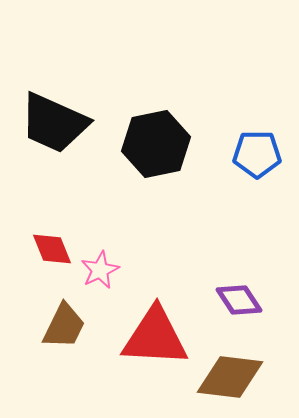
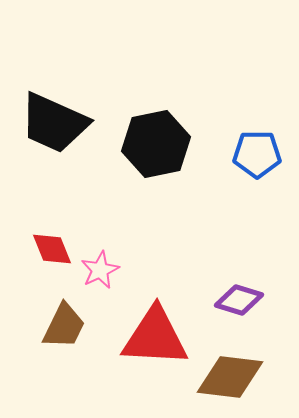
purple diamond: rotated 39 degrees counterclockwise
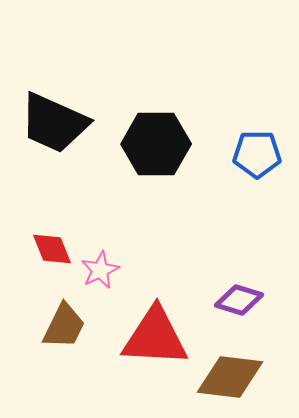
black hexagon: rotated 12 degrees clockwise
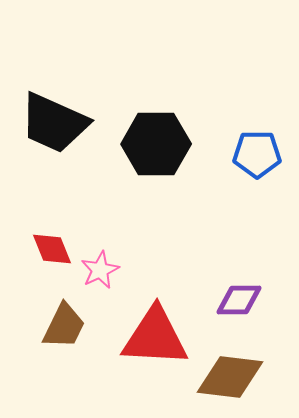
purple diamond: rotated 18 degrees counterclockwise
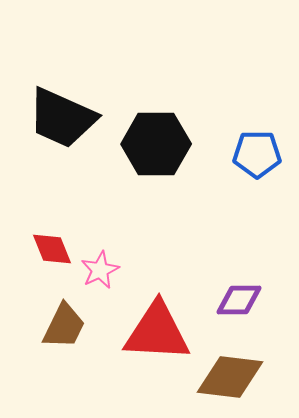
black trapezoid: moved 8 px right, 5 px up
red triangle: moved 2 px right, 5 px up
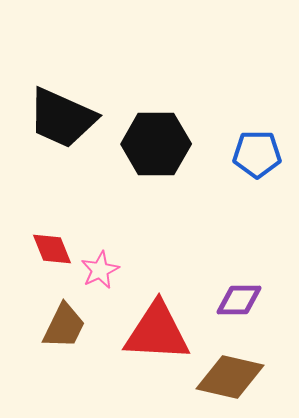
brown diamond: rotated 6 degrees clockwise
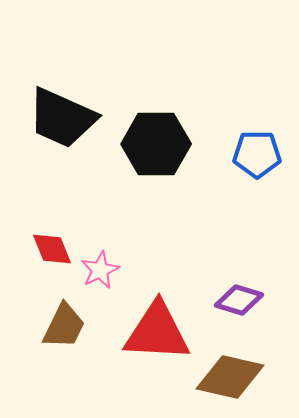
purple diamond: rotated 18 degrees clockwise
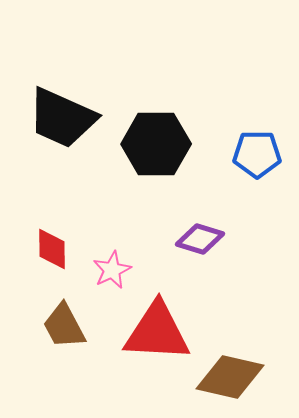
red diamond: rotated 21 degrees clockwise
pink star: moved 12 px right
purple diamond: moved 39 px left, 61 px up
brown trapezoid: rotated 126 degrees clockwise
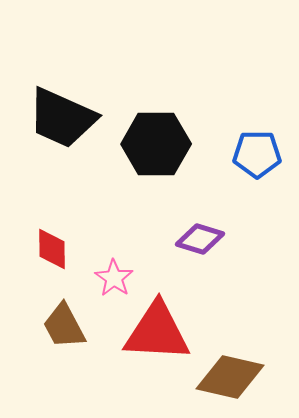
pink star: moved 2 px right, 8 px down; rotated 12 degrees counterclockwise
